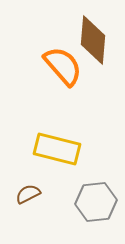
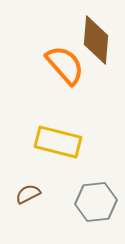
brown diamond: moved 3 px right
orange semicircle: moved 2 px right, 1 px up
yellow rectangle: moved 1 px right, 7 px up
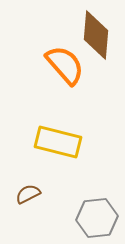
brown diamond: moved 5 px up
gray hexagon: moved 1 px right, 16 px down
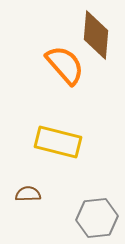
brown semicircle: rotated 25 degrees clockwise
